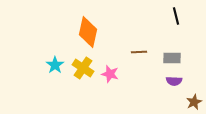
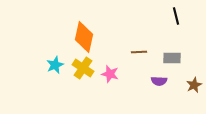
orange diamond: moved 4 px left, 5 px down
cyan star: rotated 12 degrees clockwise
purple semicircle: moved 15 px left
brown star: moved 17 px up
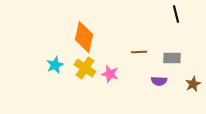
black line: moved 2 px up
yellow cross: moved 2 px right
brown star: moved 1 px left, 1 px up
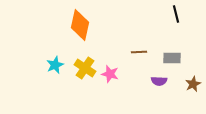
orange diamond: moved 4 px left, 12 px up
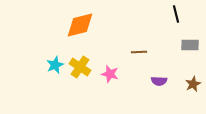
orange diamond: rotated 64 degrees clockwise
gray rectangle: moved 18 px right, 13 px up
yellow cross: moved 5 px left, 1 px up
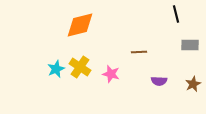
cyan star: moved 1 px right, 4 px down
pink star: moved 1 px right
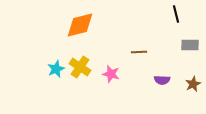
purple semicircle: moved 3 px right, 1 px up
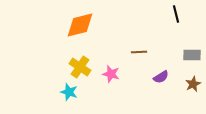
gray rectangle: moved 2 px right, 10 px down
cyan star: moved 13 px right, 23 px down; rotated 30 degrees counterclockwise
purple semicircle: moved 1 px left, 3 px up; rotated 35 degrees counterclockwise
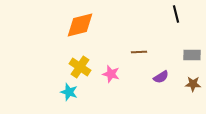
brown star: rotated 28 degrees clockwise
